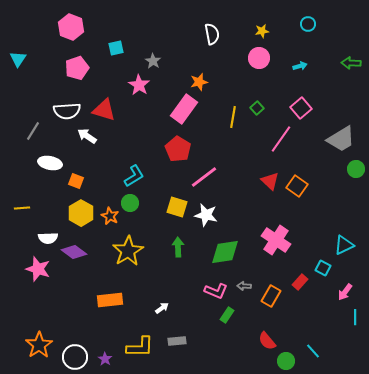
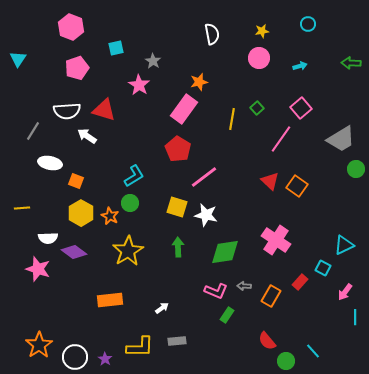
yellow line at (233, 117): moved 1 px left, 2 px down
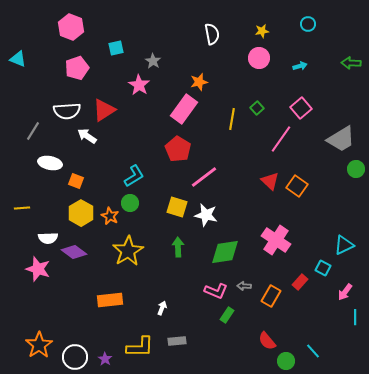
cyan triangle at (18, 59): rotated 42 degrees counterclockwise
red triangle at (104, 110): rotated 50 degrees counterclockwise
white arrow at (162, 308): rotated 32 degrees counterclockwise
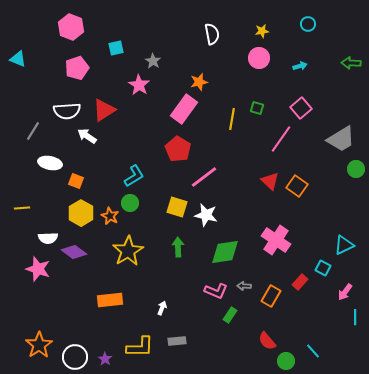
green square at (257, 108): rotated 32 degrees counterclockwise
green rectangle at (227, 315): moved 3 px right
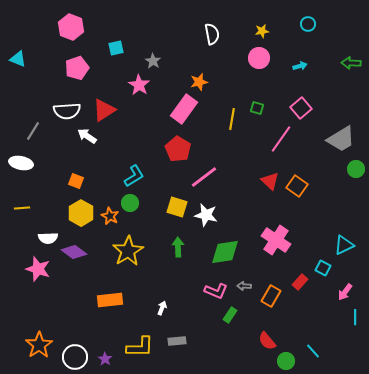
white ellipse at (50, 163): moved 29 px left
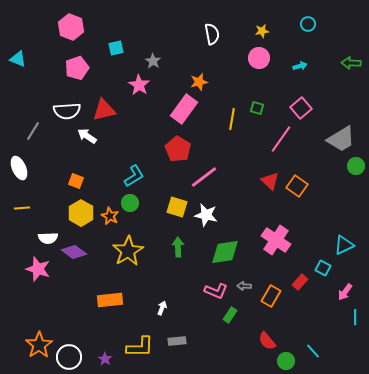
red triangle at (104, 110): rotated 20 degrees clockwise
white ellipse at (21, 163): moved 2 px left, 5 px down; rotated 55 degrees clockwise
green circle at (356, 169): moved 3 px up
white circle at (75, 357): moved 6 px left
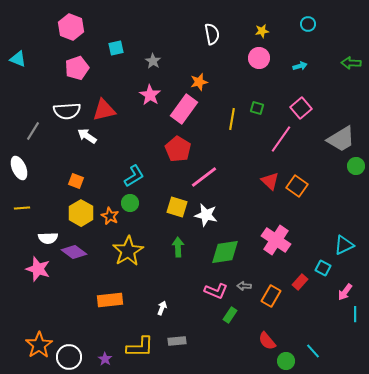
pink star at (139, 85): moved 11 px right, 10 px down
cyan line at (355, 317): moved 3 px up
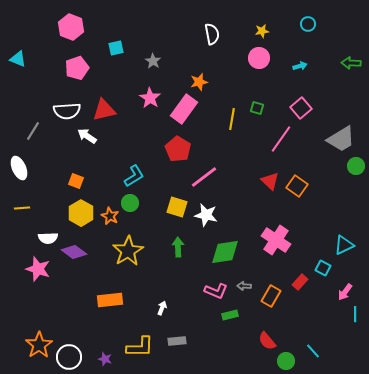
pink star at (150, 95): moved 3 px down
green rectangle at (230, 315): rotated 42 degrees clockwise
purple star at (105, 359): rotated 16 degrees counterclockwise
